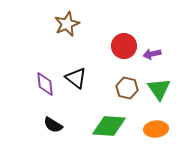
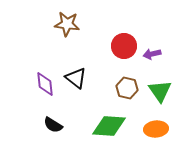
brown star: rotated 30 degrees clockwise
green triangle: moved 1 px right, 2 px down
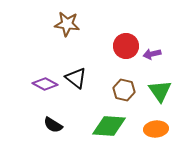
red circle: moved 2 px right
purple diamond: rotated 55 degrees counterclockwise
brown hexagon: moved 3 px left, 2 px down
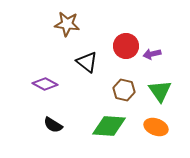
black triangle: moved 11 px right, 16 px up
orange ellipse: moved 2 px up; rotated 25 degrees clockwise
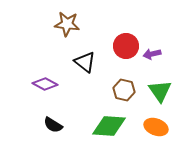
black triangle: moved 2 px left
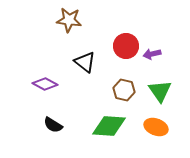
brown star: moved 2 px right, 4 px up
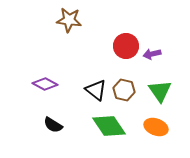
black triangle: moved 11 px right, 28 px down
green diamond: rotated 52 degrees clockwise
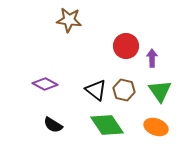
purple arrow: moved 4 px down; rotated 102 degrees clockwise
green diamond: moved 2 px left, 1 px up
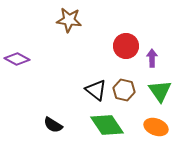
purple diamond: moved 28 px left, 25 px up
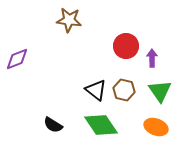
purple diamond: rotated 50 degrees counterclockwise
green diamond: moved 6 px left
